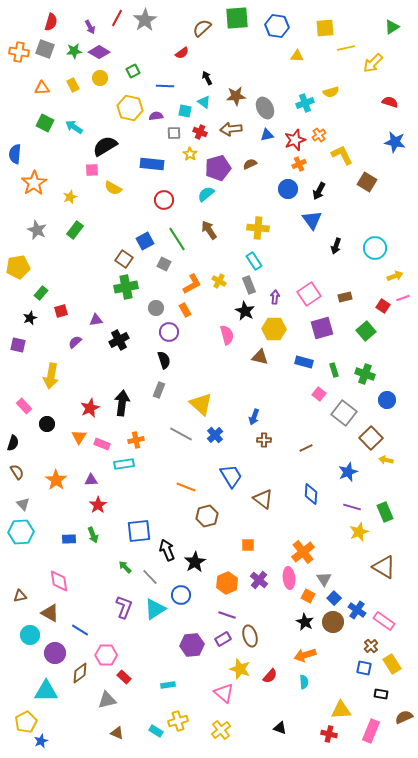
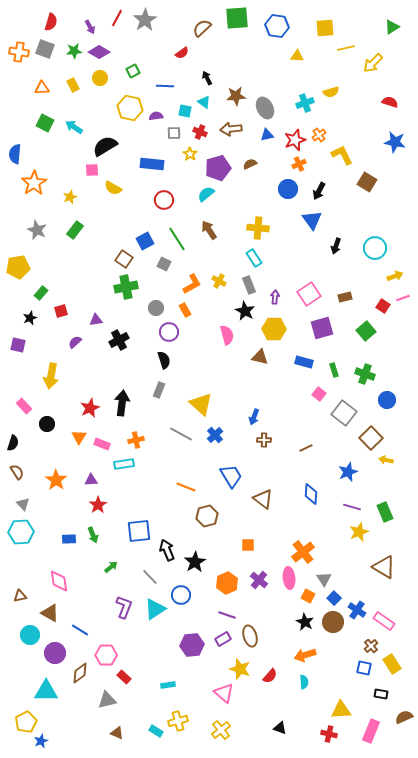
cyan rectangle at (254, 261): moved 3 px up
green arrow at (125, 567): moved 14 px left; rotated 96 degrees clockwise
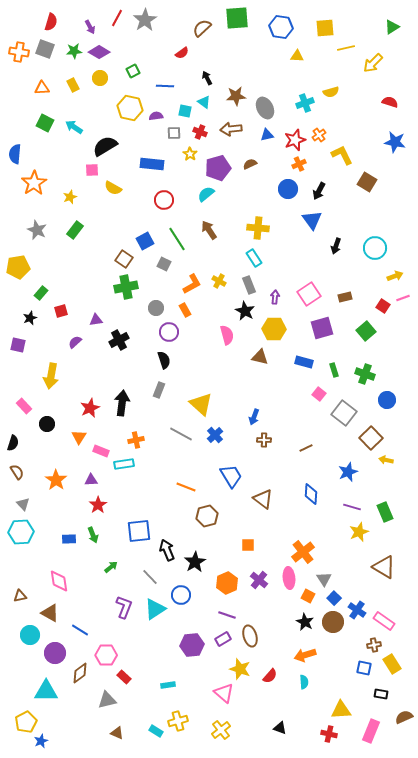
blue hexagon at (277, 26): moved 4 px right, 1 px down
pink rectangle at (102, 444): moved 1 px left, 7 px down
brown cross at (371, 646): moved 3 px right, 1 px up; rotated 32 degrees clockwise
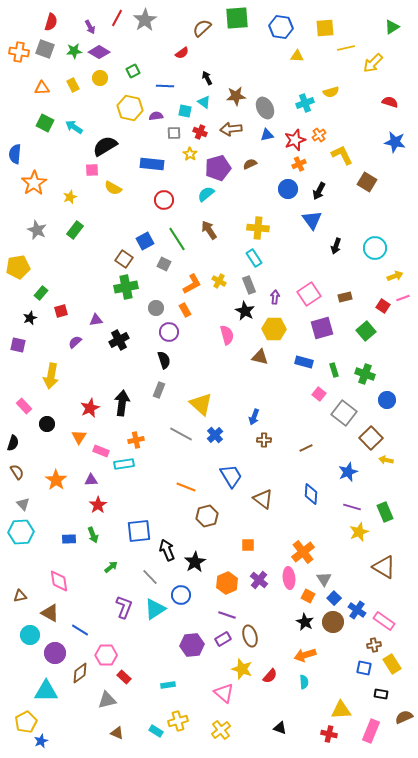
yellow star at (240, 669): moved 2 px right
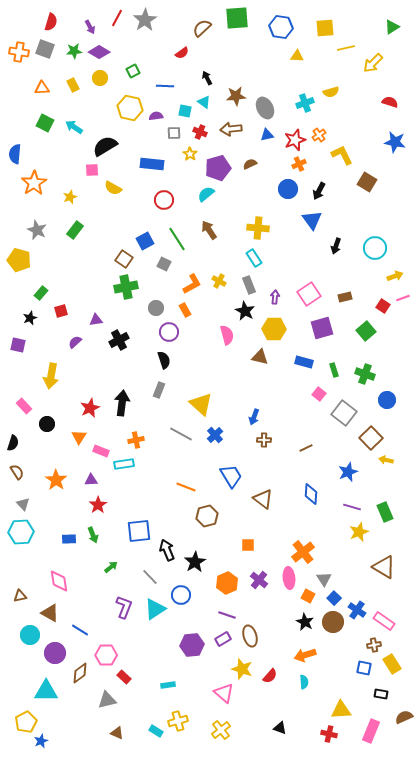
yellow pentagon at (18, 267): moved 1 px right, 7 px up; rotated 25 degrees clockwise
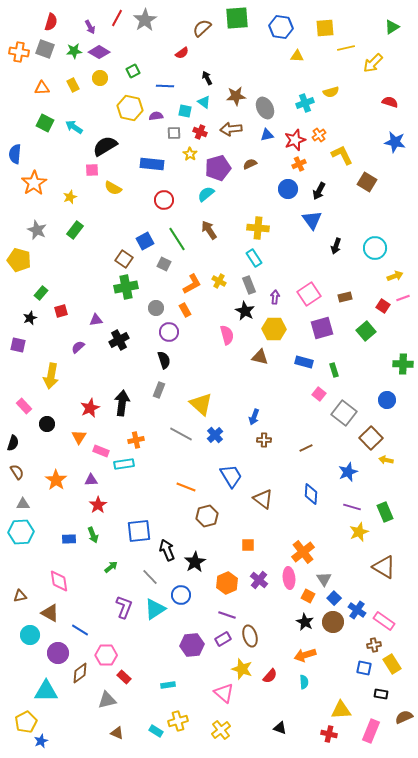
purple semicircle at (75, 342): moved 3 px right, 5 px down
green cross at (365, 374): moved 38 px right, 10 px up; rotated 18 degrees counterclockwise
gray triangle at (23, 504): rotated 48 degrees counterclockwise
purple circle at (55, 653): moved 3 px right
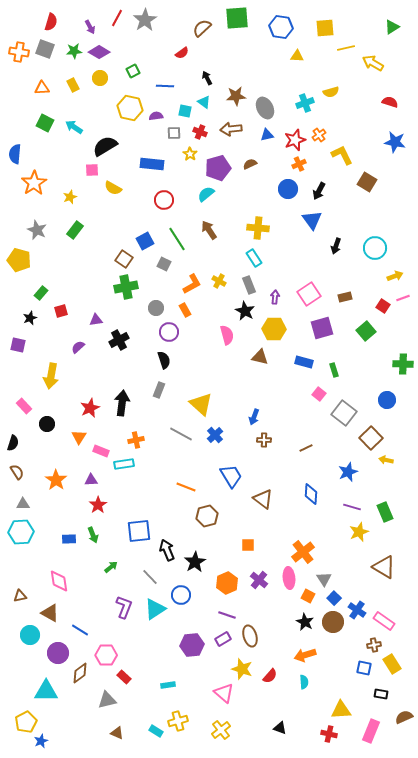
yellow arrow at (373, 63): rotated 75 degrees clockwise
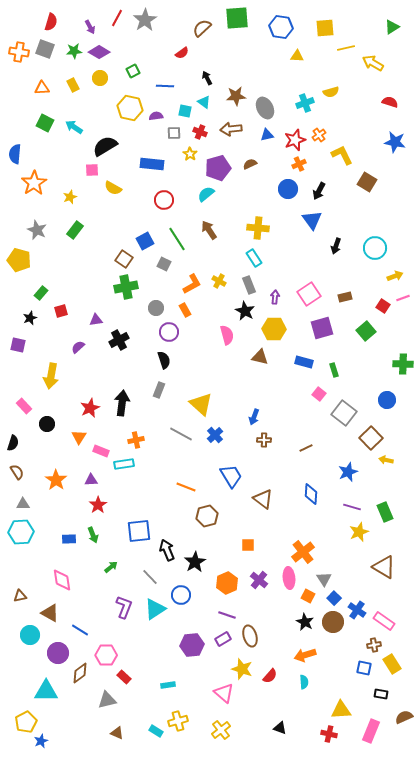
pink diamond at (59, 581): moved 3 px right, 1 px up
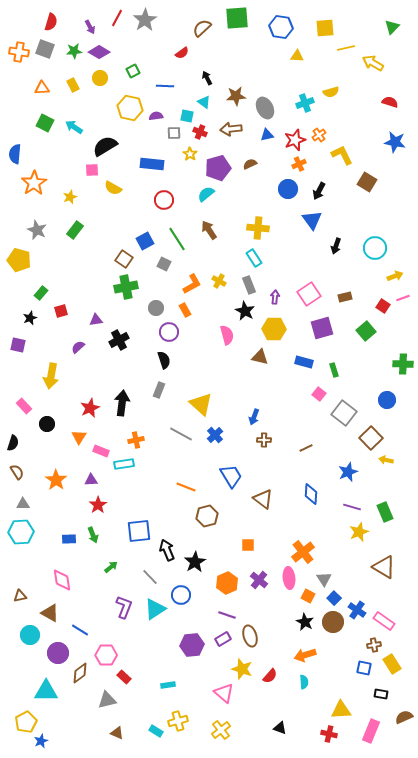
green triangle at (392, 27): rotated 14 degrees counterclockwise
cyan square at (185, 111): moved 2 px right, 5 px down
